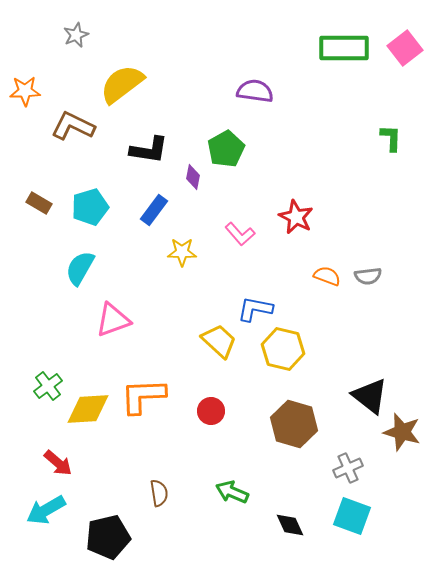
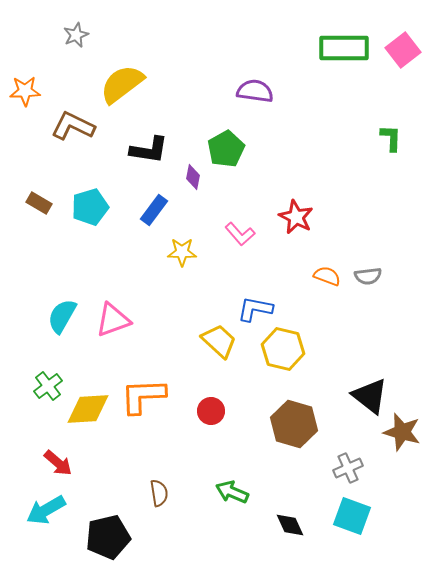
pink square: moved 2 px left, 2 px down
cyan semicircle: moved 18 px left, 48 px down
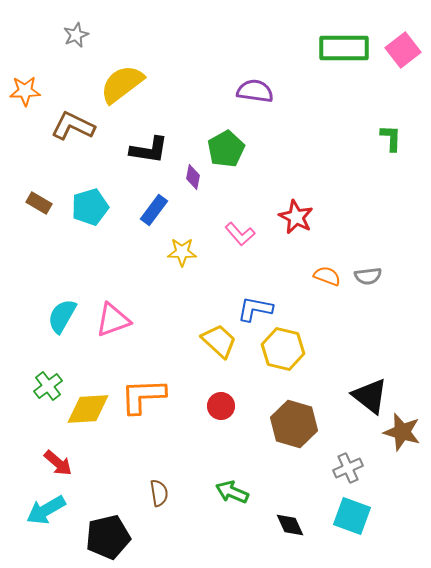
red circle: moved 10 px right, 5 px up
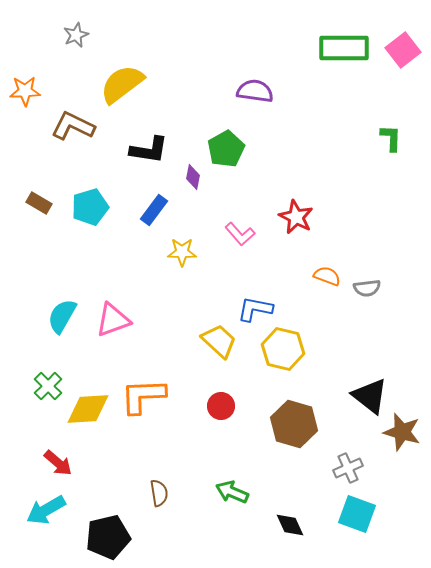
gray semicircle: moved 1 px left, 12 px down
green cross: rotated 8 degrees counterclockwise
cyan square: moved 5 px right, 2 px up
